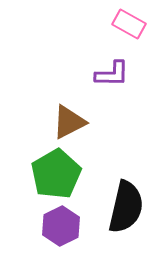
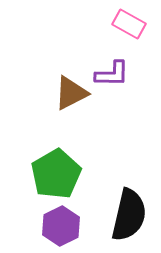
brown triangle: moved 2 px right, 29 px up
black semicircle: moved 3 px right, 8 px down
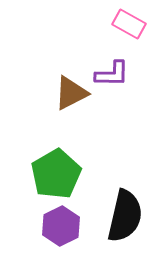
black semicircle: moved 4 px left, 1 px down
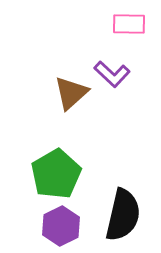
pink rectangle: rotated 28 degrees counterclockwise
purple L-shape: rotated 42 degrees clockwise
brown triangle: rotated 15 degrees counterclockwise
black semicircle: moved 2 px left, 1 px up
